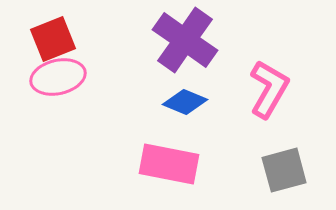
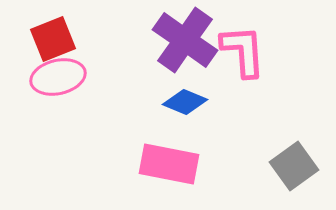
pink L-shape: moved 26 px left, 38 px up; rotated 34 degrees counterclockwise
gray square: moved 10 px right, 4 px up; rotated 21 degrees counterclockwise
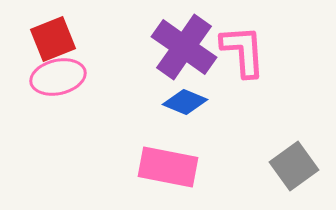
purple cross: moved 1 px left, 7 px down
pink rectangle: moved 1 px left, 3 px down
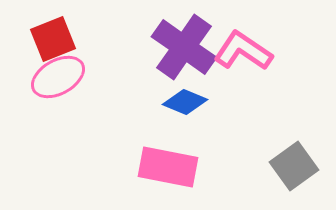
pink L-shape: rotated 52 degrees counterclockwise
pink ellipse: rotated 16 degrees counterclockwise
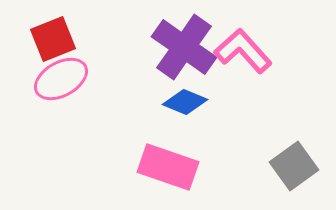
pink L-shape: rotated 14 degrees clockwise
pink ellipse: moved 3 px right, 2 px down
pink rectangle: rotated 8 degrees clockwise
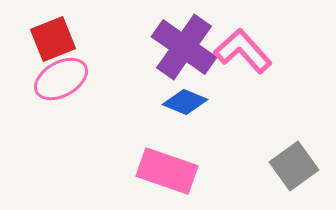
pink rectangle: moved 1 px left, 4 px down
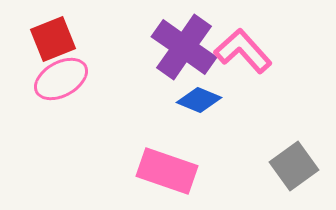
blue diamond: moved 14 px right, 2 px up
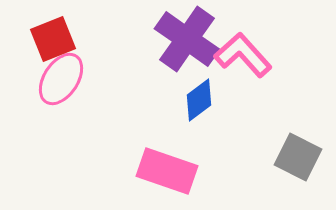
purple cross: moved 3 px right, 8 px up
pink L-shape: moved 4 px down
pink ellipse: rotated 28 degrees counterclockwise
blue diamond: rotated 60 degrees counterclockwise
gray square: moved 4 px right, 9 px up; rotated 27 degrees counterclockwise
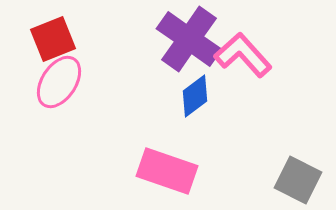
purple cross: moved 2 px right
pink ellipse: moved 2 px left, 3 px down
blue diamond: moved 4 px left, 4 px up
gray square: moved 23 px down
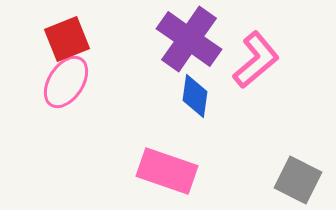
red square: moved 14 px right
pink L-shape: moved 13 px right, 5 px down; rotated 92 degrees clockwise
pink ellipse: moved 7 px right
blue diamond: rotated 45 degrees counterclockwise
